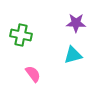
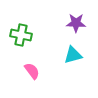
pink semicircle: moved 1 px left, 3 px up
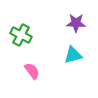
green cross: rotated 15 degrees clockwise
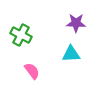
cyan triangle: moved 2 px left, 1 px up; rotated 12 degrees clockwise
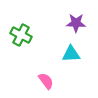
pink semicircle: moved 14 px right, 10 px down
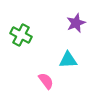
purple star: rotated 24 degrees counterclockwise
cyan triangle: moved 3 px left, 6 px down
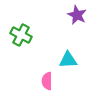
purple star: moved 1 px right, 8 px up; rotated 24 degrees counterclockwise
pink semicircle: moved 1 px right; rotated 144 degrees counterclockwise
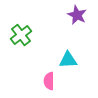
green cross: rotated 25 degrees clockwise
pink semicircle: moved 2 px right
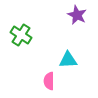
green cross: rotated 20 degrees counterclockwise
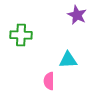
green cross: rotated 30 degrees counterclockwise
